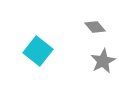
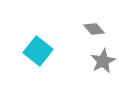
gray diamond: moved 1 px left, 2 px down
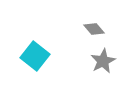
cyan square: moved 3 px left, 5 px down
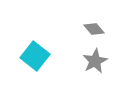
gray star: moved 8 px left
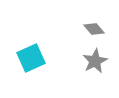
cyan square: moved 4 px left, 2 px down; rotated 28 degrees clockwise
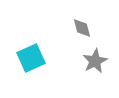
gray diamond: moved 12 px left, 1 px up; rotated 25 degrees clockwise
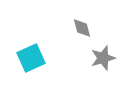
gray star: moved 8 px right, 3 px up; rotated 10 degrees clockwise
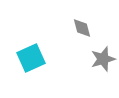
gray star: moved 1 px down
